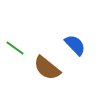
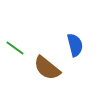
blue semicircle: rotated 30 degrees clockwise
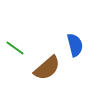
brown semicircle: rotated 80 degrees counterclockwise
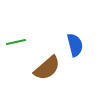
green line: moved 1 px right, 6 px up; rotated 48 degrees counterclockwise
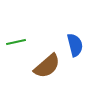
brown semicircle: moved 2 px up
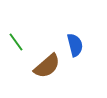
green line: rotated 66 degrees clockwise
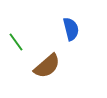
blue semicircle: moved 4 px left, 16 px up
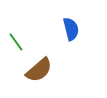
brown semicircle: moved 8 px left, 4 px down
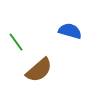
blue semicircle: moved 1 px left, 2 px down; rotated 60 degrees counterclockwise
